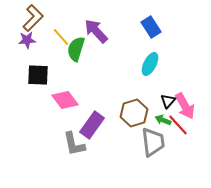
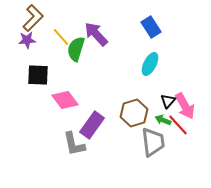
purple arrow: moved 3 px down
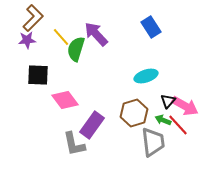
cyan ellipse: moved 4 px left, 12 px down; rotated 45 degrees clockwise
pink arrow: rotated 32 degrees counterclockwise
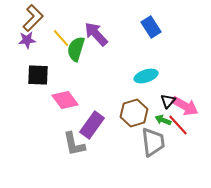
yellow line: moved 1 px down
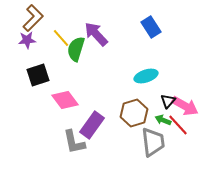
black square: rotated 20 degrees counterclockwise
gray L-shape: moved 2 px up
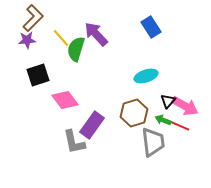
red line: rotated 25 degrees counterclockwise
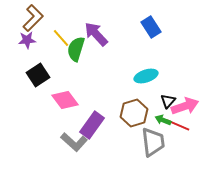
black square: rotated 15 degrees counterclockwise
pink arrow: rotated 48 degrees counterclockwise
gray L-shape: rotated 36 degrees counterclockwise
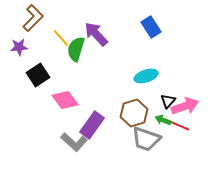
purple star: moved 8 px left, 7 px down
gray trapezoid: moved 7 px left, 3 px up; rotated 116 degrees clockwise
